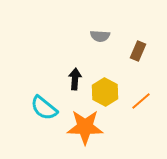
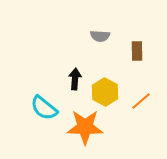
brown rectangle: moved 1 px left; rotated 24 degrees counterclockwise
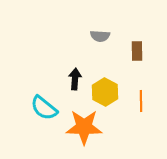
orange line: rotated 50 degrees counterclockwise
orange star: moved 1 px left
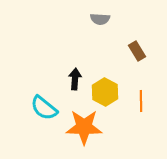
gray semicircle: moved 17 px up
brown rectangle: rotated 30 degrees counterclockwise
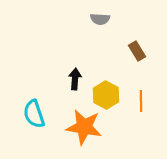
yellow hexagon: moved 1 px right, 3 px down
cyan semicircle: moved 10 px left, 6 px down; rotated 32 degrees clockwise
orange star: rotated 9 degrees clockwise
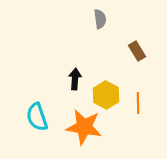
gray semicircle: rotated 102 degrees counterclockwise
orange line: moved 3 px left, 2 px down
cyan semicircle: moved 3 px right, 3 px down
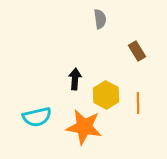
cyan semicircle: rotated 84 degrees counterclockwise
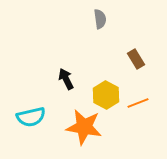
brown rectangle: moved 1 px left, 8 px down
black arrow: moved 9 px left; rotated 30 degrees counterclockwise
orange line: rotated 70 degrees clockwise
cyan semicircle: moved 6 px left
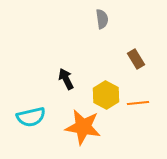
gray semicircle: moved 2 px right
orange line: rotated 15 degrees clockwise
orange star: moved 1 px left
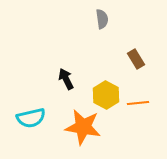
cyan semicircle: moved 1 px down
